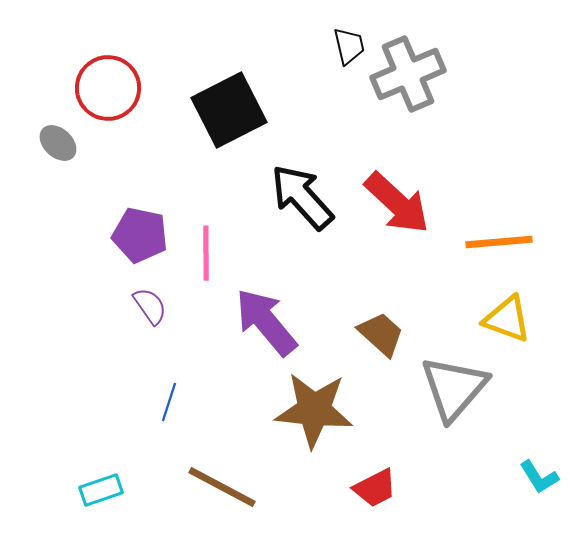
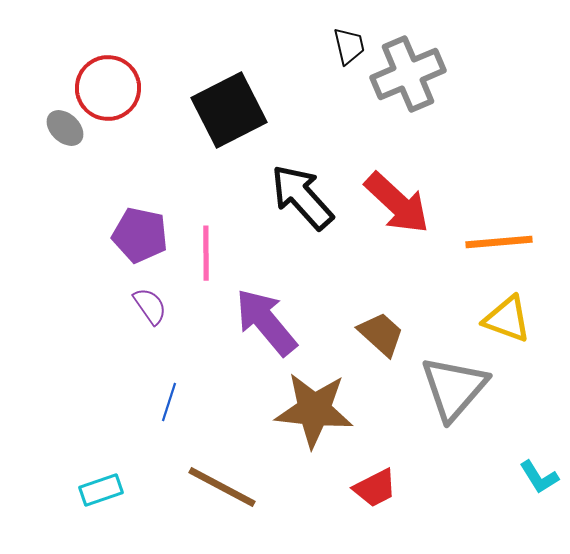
gray ellipse: moved 7 px right, 15 px up
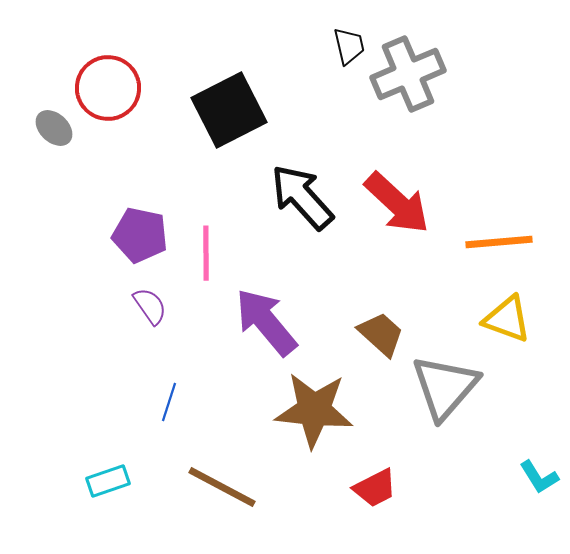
gray ellipse: moved 11 px left
gray triangle: moved 9 px left, 1 px up
cyan rectangle: moved 7 px right, 9 px up
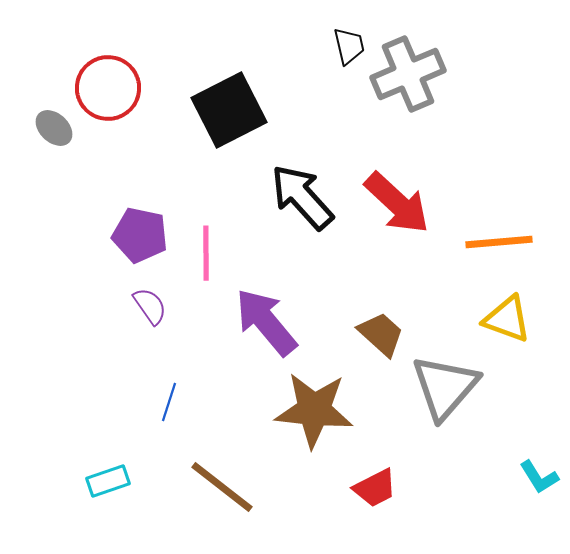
brown line: rotated 10 degrees clockwise
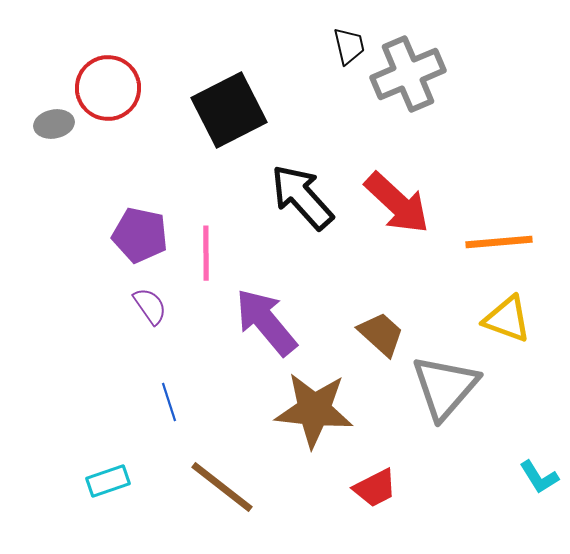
gray ellipse: moved 4 px up; rotated 54 degrees counterclockwise
blue line: rotated 36 degrees counterclockwise
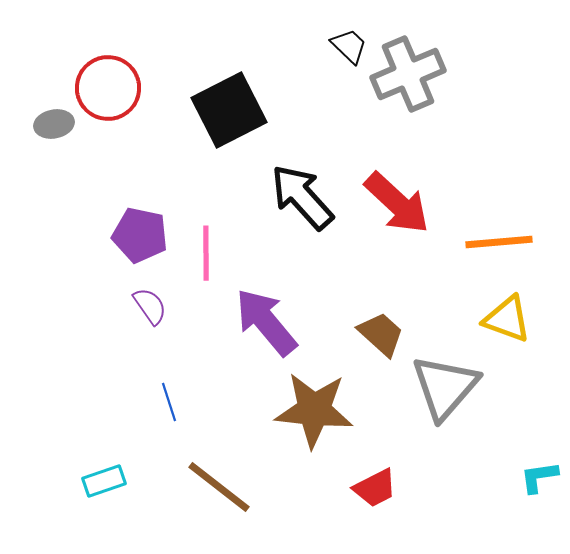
black trapezoid: rotated 33 degrees counterclockwise
cyan L-shape: rotated 114 degrees clockwise
cyan rectangle: moved 4 px left
brown line: moved 3 px left
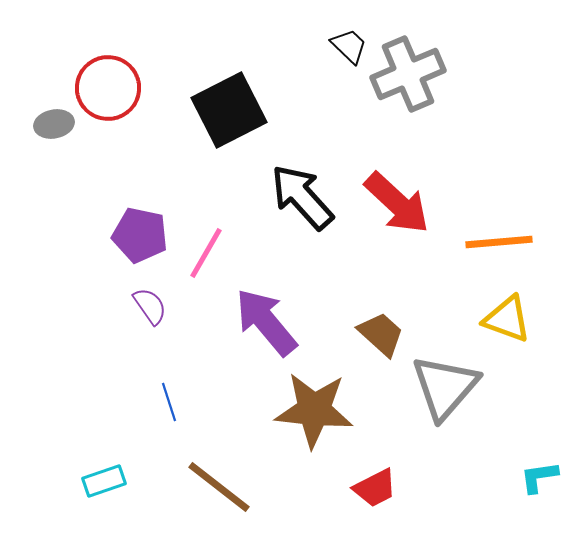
pink line: rotated 30 degrees clockwise
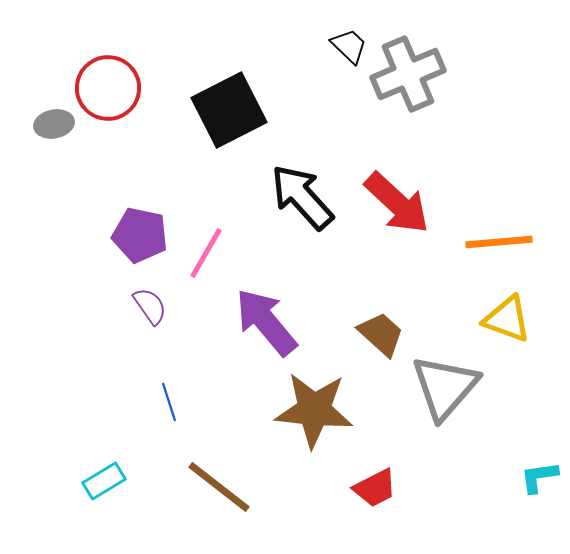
cyan rectangle: rotated 12 degrees counterclockwise
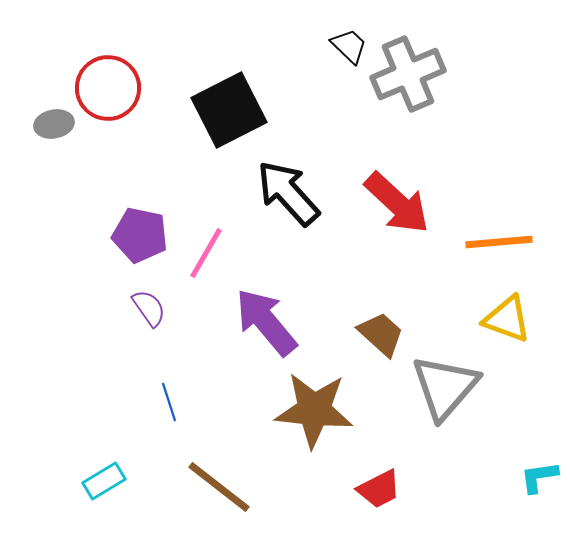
black arrow: moved 14 px left, 4 px up
purple semicircle: moved 1 px left, 2 px down
red trapezoid: moved 4 px right, 1 px down
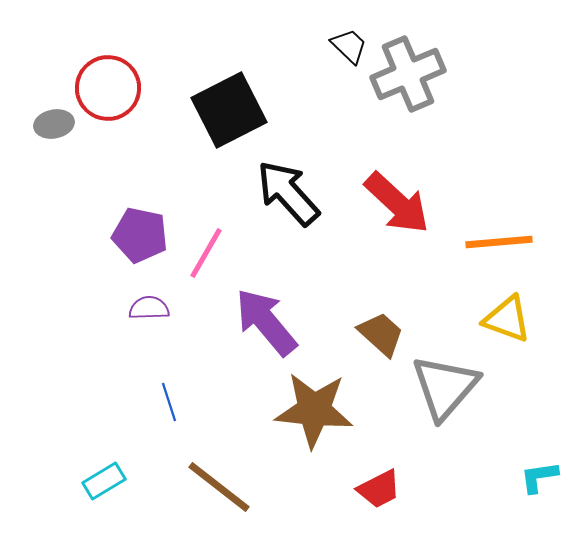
purple semicircle: rotated 57 degrees counterclockwise
